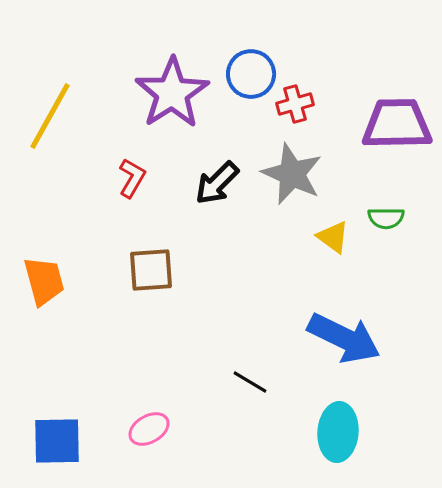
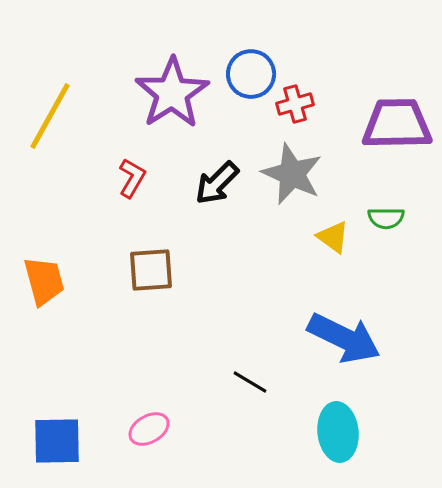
cyan ellipse: rotated 10 degrees counterclockwise
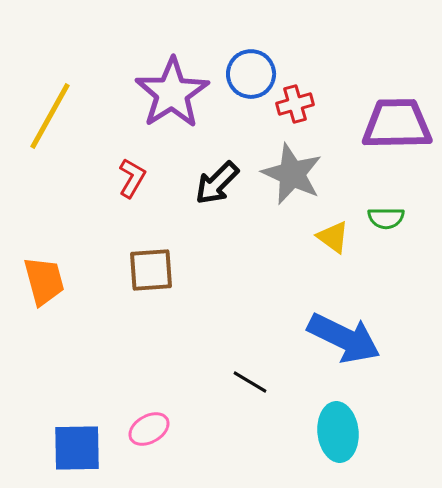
blue square: moved 20 px right, 7 px down
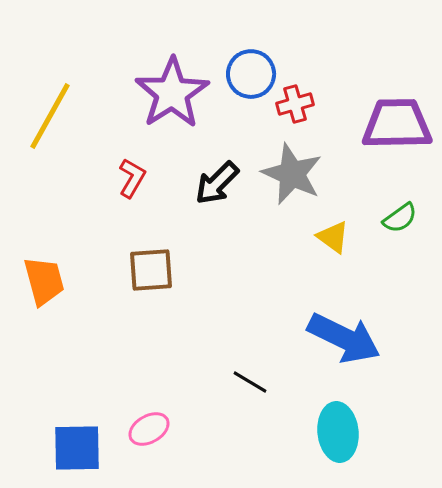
green semicircle: moved 14 px right; rotated 36 degrees counterclockwise
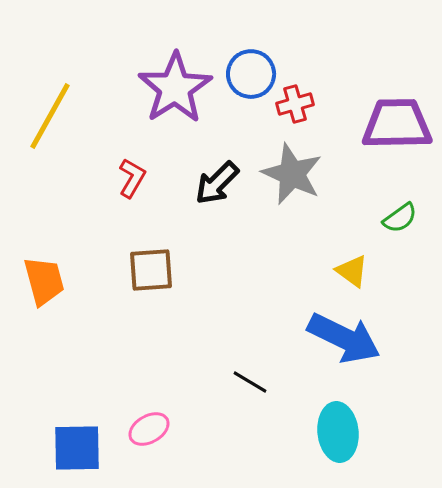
purple star: moved 3 px right, 5 px up
yellow triangle: moved 19 px right, 34 px down
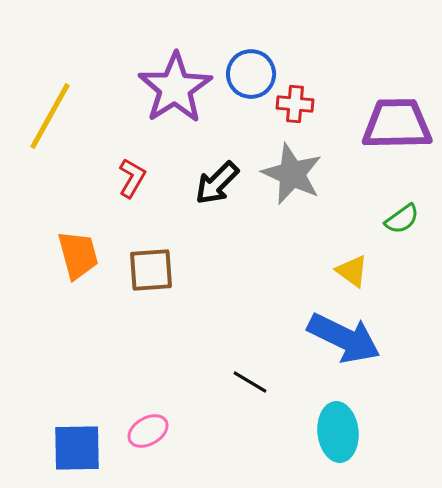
red cross: rotated 21 degrees clockwise
green semicircle: moved 2 px right, 1 px down
orange trapezoid: moved 34 px right, 26 px up
pink ellipse: moved 1 px left, 2 px down
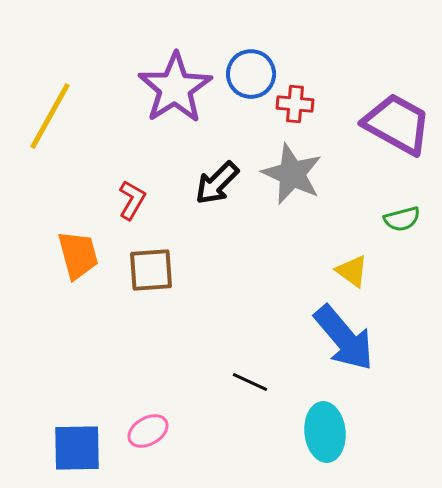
purple trapezoid: rotated 30 degrees clockwise
red L-shape: moved 22 px down
green semicircle: rotated 21 degrees clockwise
blue arrow: rotated 24 degrees clockwise
black line: rotated 6 degrees counterclockwise
cyan ellipse: moved 13 px left
